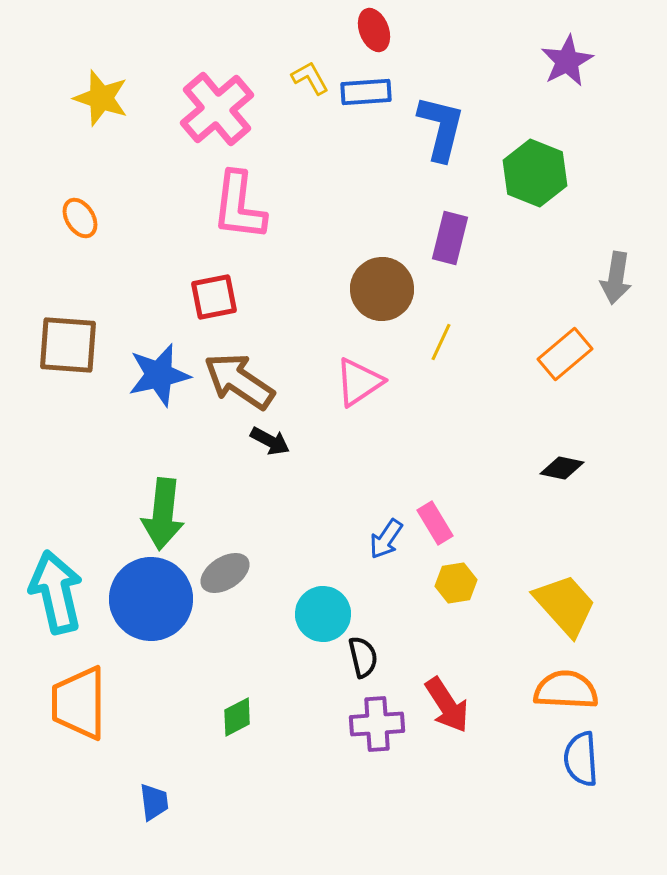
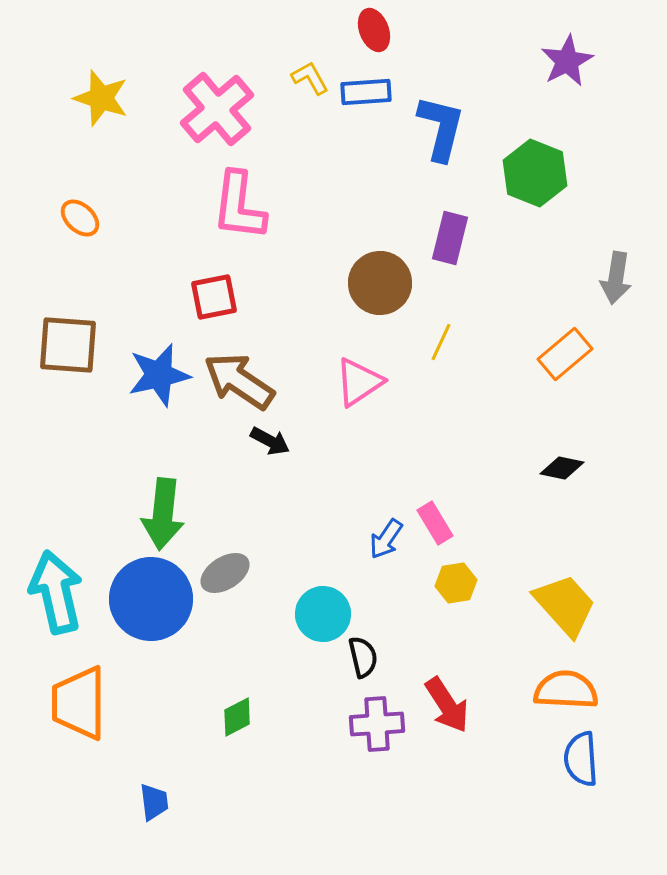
orange ellipse: rotated 15 degrees counterclockwise
brown circle: moved 2 px left, 6 px up
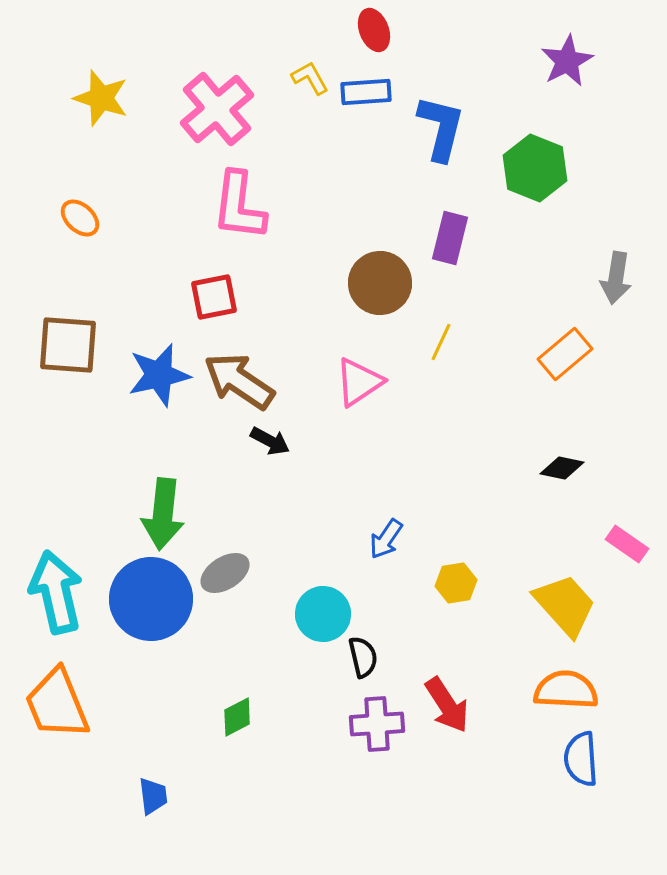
green hexagon: moved 5 px up
pink rectangle: moved 192 px right, 21 px down; rotated 24 degrees counterclockwise
orange trapezoid: moved 22 px left, 1 px down; rotated 22 degrees counterclockwise
blue trapezoid: moved 1 px left, 6 px up
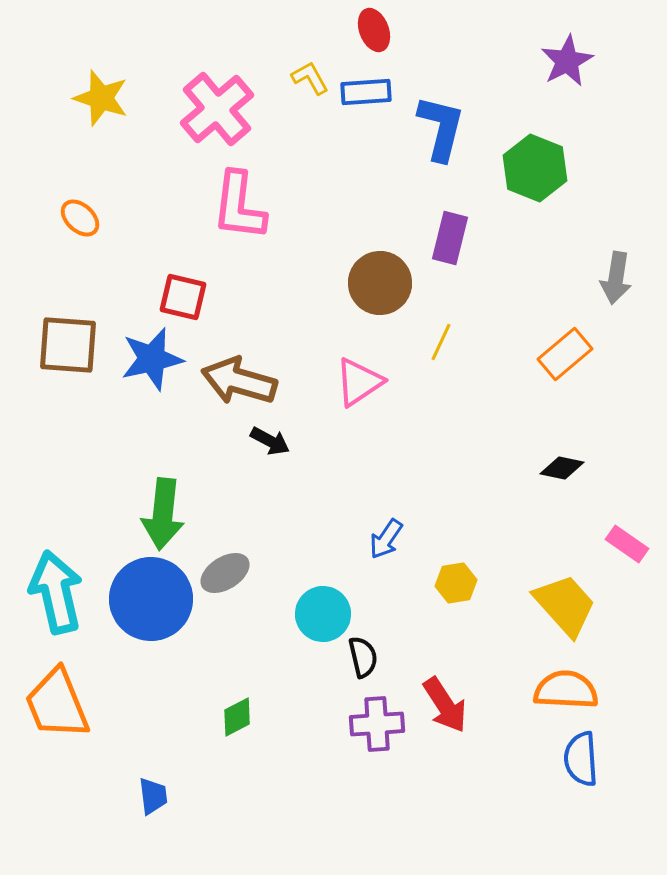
red square: moved 31 px left; rotated 24 degrees clockwise
blue star: moved 7 px left, 16 px up
brown arrow: rotated 18 degrees counterclockwise
red arrow: moved 2 px left
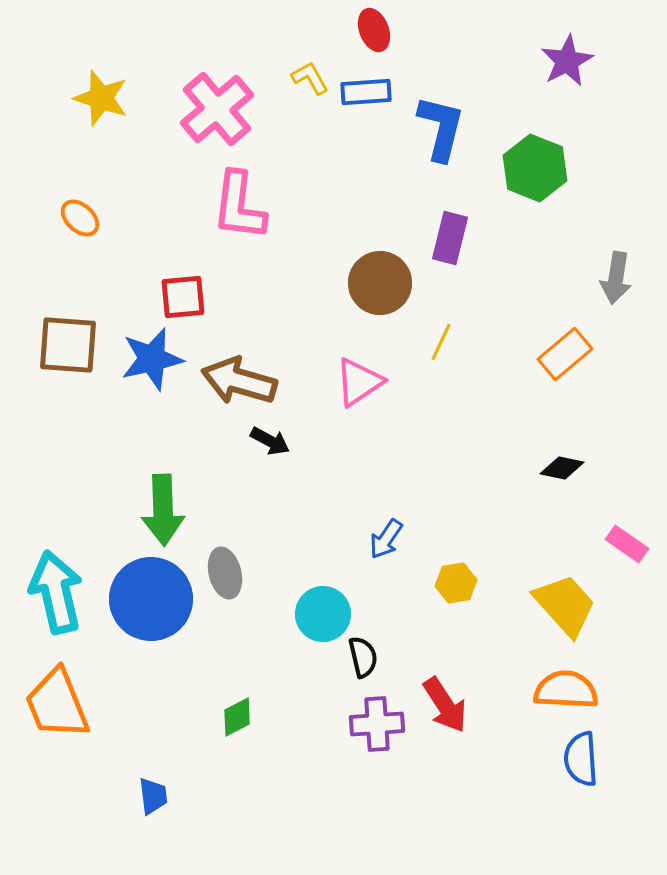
red square: rotated 18 degrees counterclockwise
green arrow: moved 4 px up; rotated 8 degrees counterclockwise
gray ellipse: rotated 72 degrees counterclockwise
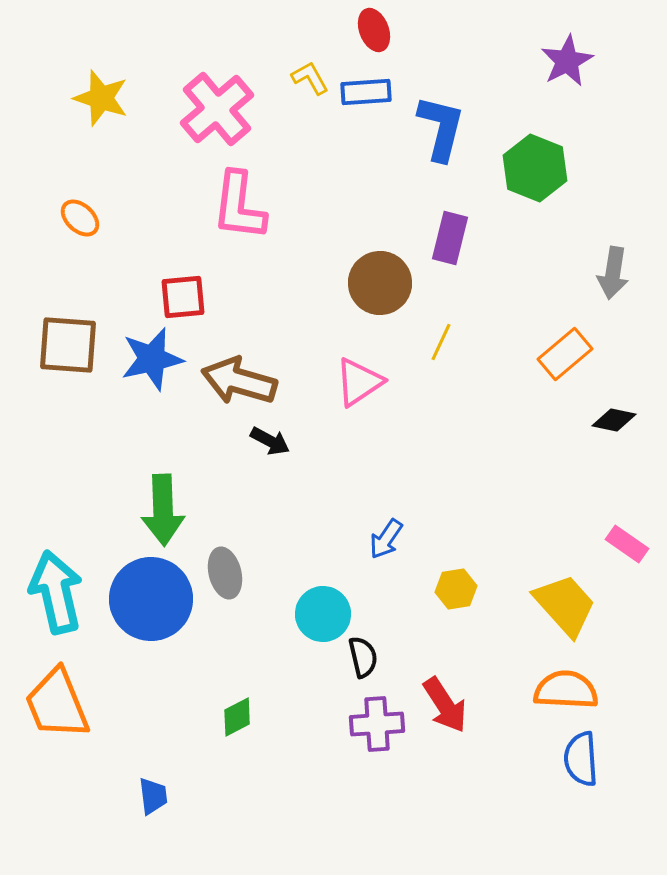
gray arrow: moved 3 px left, 5 px up
black diamond: moved 52 px right, 48 px up
yellow hexagon: moved 6 px down
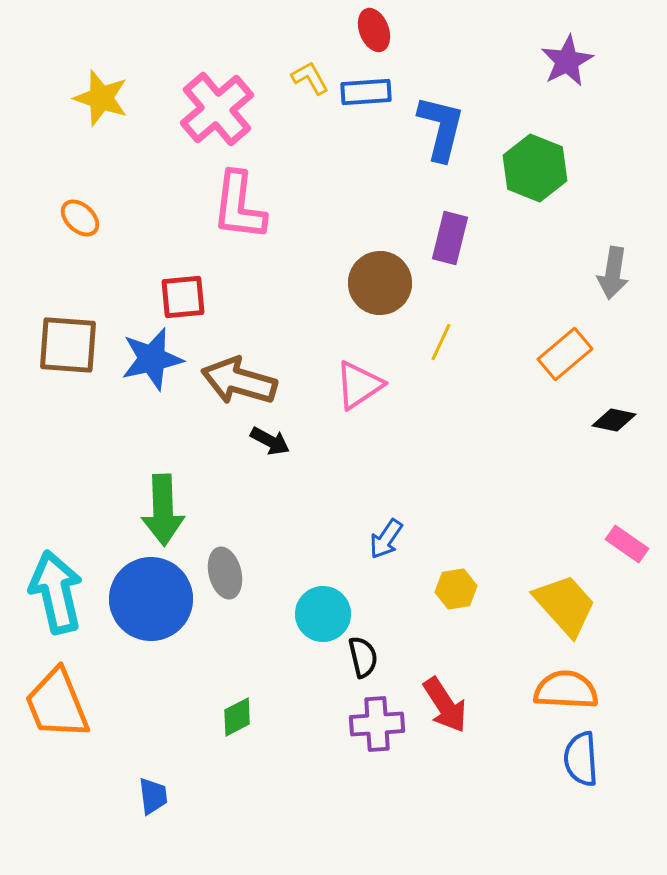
pink triangle: moved 3 px down
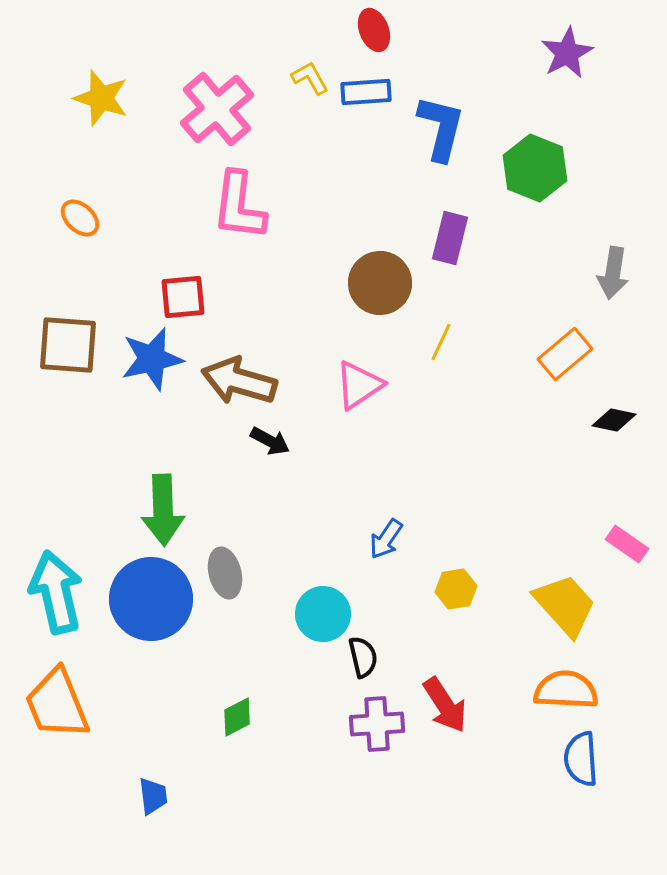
purple star: moved 8 px up
